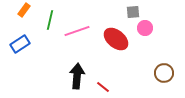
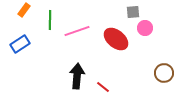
green line: rotated 12 degrees counterclockwise
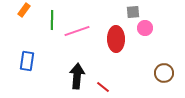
green line: moved 2 px right
red ellipse: rotated 50 degrees clockwise
blue rectangle: moved 7 px right, 17 px down; rotated 48 degrees counterclockwise
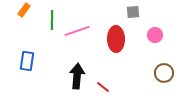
pink circle: moved 10 px right, 7 px down
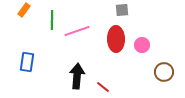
gray square: moved 11 px left, 2 px up
pink circle: moved 13 px left, 10 px down
blue rectangle: moved 1 px down
brown circle: moved 1 px up
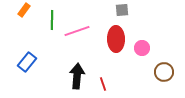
pink circle: moved 3 px down
blue rectangle: rotated 30 degrees clockwise
red line: moved 3 px up; rotated 32 degrees clockwise
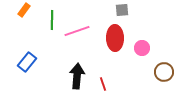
red ellipse: moved 1 px left, 1 px up
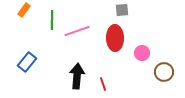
pink circle: moved 5 px down
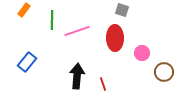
gray square: rotated 24 degrees clockwise
